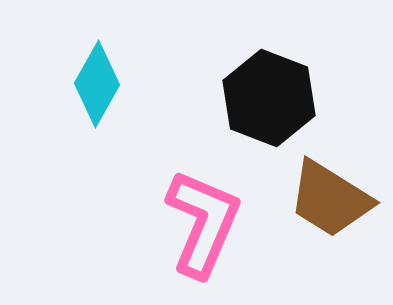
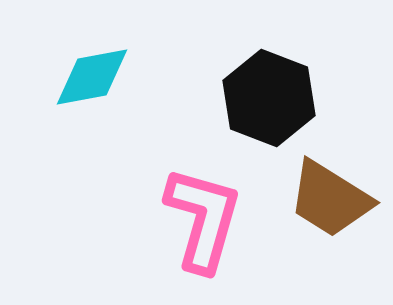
cyan diamond: moved 5 px left, 7 px up; rotated 50 degrees clockwise
pink L-shape: moved 4 px up; rotated 7 degrees counterclockwise
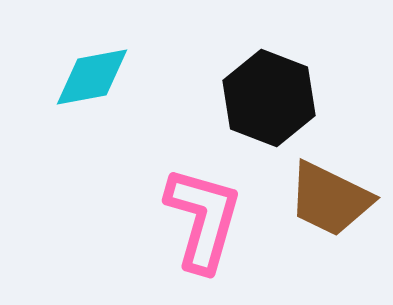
brown trapezoid: rotated 6 degrees counterclockwise
